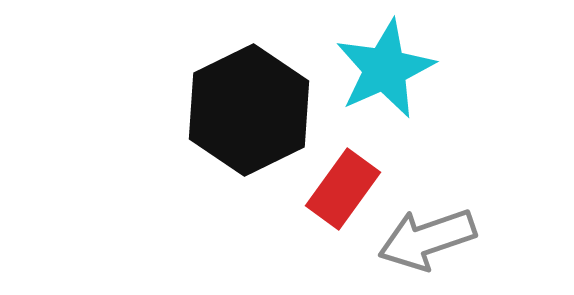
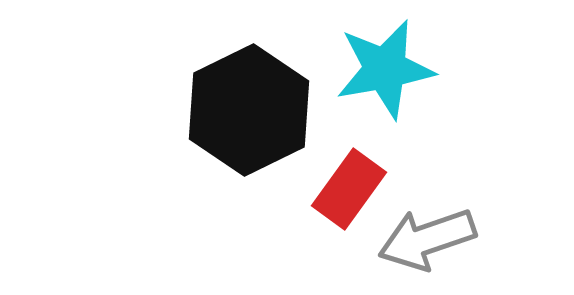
cyan star: rotated 14 degrees clockwise
red rectangle: moved 6 px right
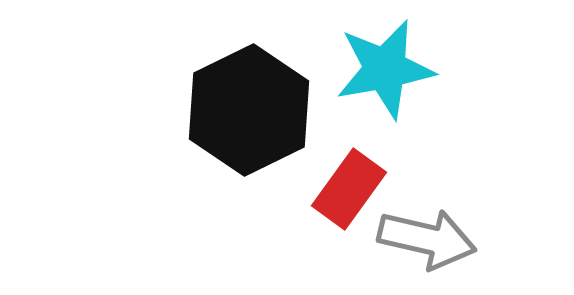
gray arrow: rotated 148 degrees counterclockwise
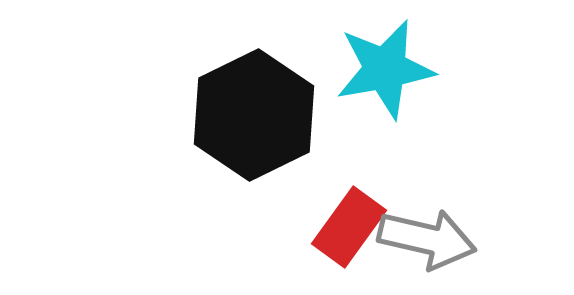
black hexagon: moved 5 px right, 5 px down
red rectangle: moved 38 px down
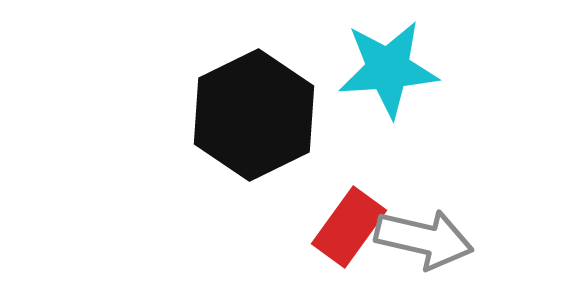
cyan star: moved 3 px right; rotated 6 degrees clockwise
gray arrow: moved 3 px left
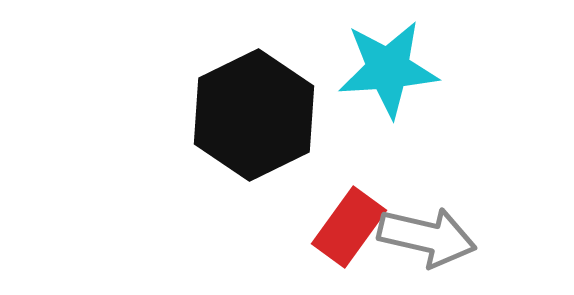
gray arrow: moved 3 px right, 2 px up
